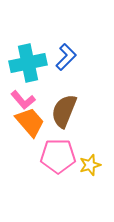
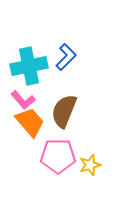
cyan cross: moved 1 px right, 3 px down
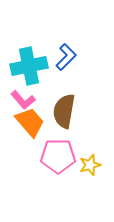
brown semicircle: rotated 12 degrees counterclockwise
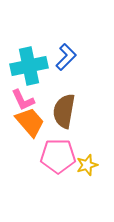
pink L-shape: rotated 15 degrees clockwise
yellow star: moved 3 px left
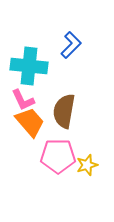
blue L-shape: moved 5 px right, 12 px up
cyan cross: rotated 18 degrees clockwise
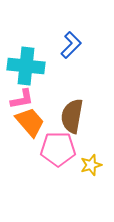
cyan cross: moved 3 px left
pink L-shape: moved 1 px left, 1 px up; rotated 75 degrees counterclockwise
brown semicircle: moved 8 px right, 5 px down
pink pentagon: moved 7 px up
yellow star: moved 4 px right
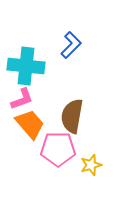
pink L-shape: rotated 10 degrees counterclockwise
orange trapezoid: moved 2 px down
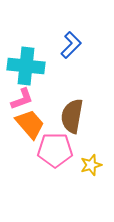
pink pentagon: moved 3 px left, 1 px down
